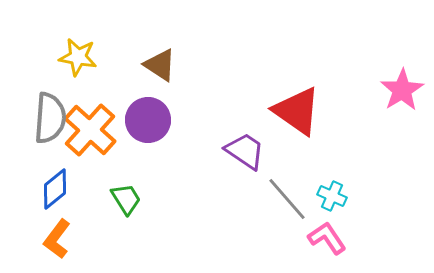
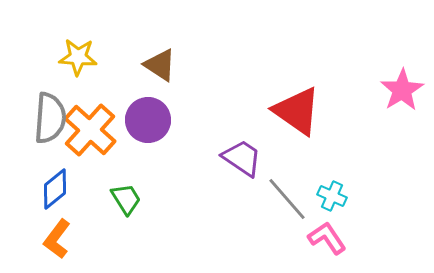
yellow star: rotated 6 degrees counterclockwise
purple trapezoid: moved 3 px left, 7 px down
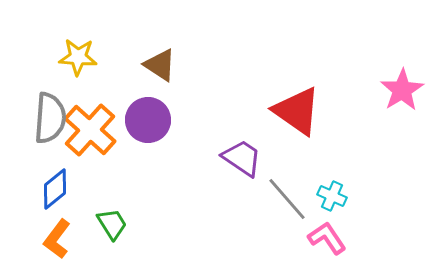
green trapezoid: moved 14 px left, 25 px down
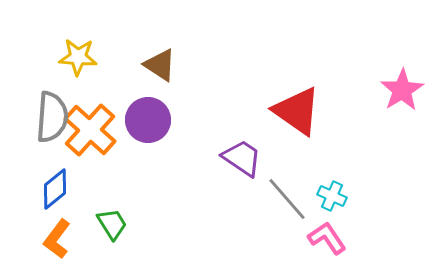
gray semicircle: moved 2 px right, 1 px up
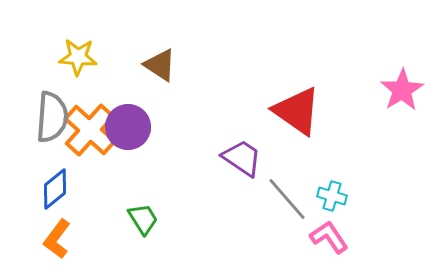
purple circle: moved 20 px left, 7 px down
cyan cross: rotated 8 degrees counterclockwise
green trapezoid: moved 31 px right, 5 px up
pink L-shape: moved 2 px right, 1 px up
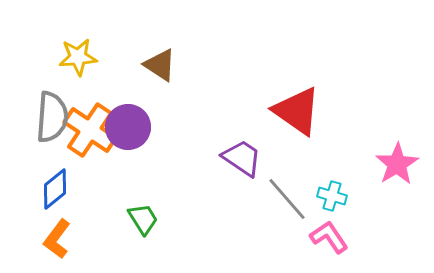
yellow star: rotated 9 degrees counterclockwise
pink star: moved 5 px left, 74 px down
orange cross: rotated 8 degrees counterclockwise
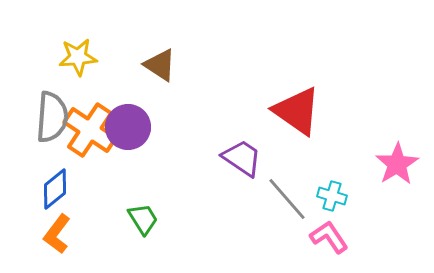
orange L-shape: moved 5 px up
